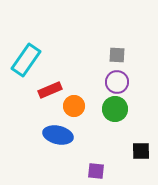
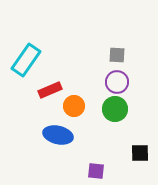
black square: moved 1 px left, 2 px down
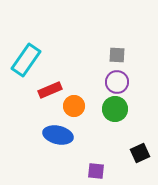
black square: rotated 24 degrees counterclockwise
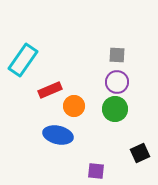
cyan rectangle: moved 3 px left
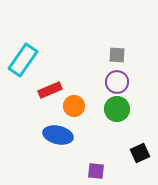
green circle: moved 2 px right
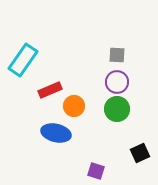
blue ellipse: moved 2 px left, 2 px up
purple square: rotated 12 degrees clockwise
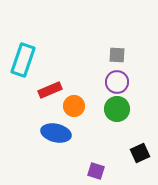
cyan rectangle: rotated 16 degrees counterclockwise
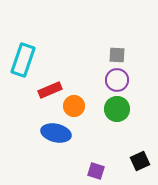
purple circle: moved 2 px up
black square: moved 8 px down
